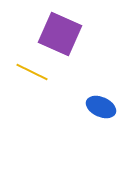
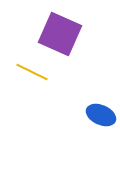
blue ellipse: moved 8 px down
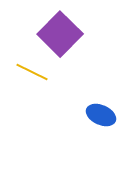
purple square: rotated 21 degrees clockwise
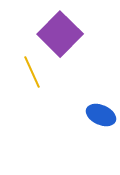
yellow line: rotated 40 degrees clockwise
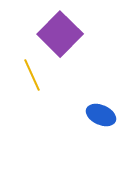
yellow line: moved 3 px down
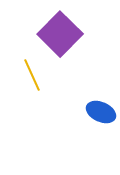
blue ellipse: moved 3 px up
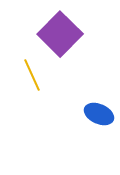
blue ellipse: moved 2 px left, 2 px down
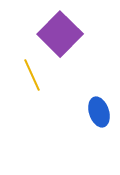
blue ellipse: moved 2 px up; rotated 48 degrees clockwise
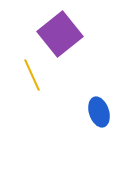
purple square: rotated 6 degrees clockwise
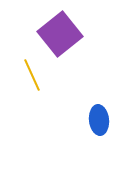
blue ellipse: moved 8 px down; rotated 12 degrees clockwise
